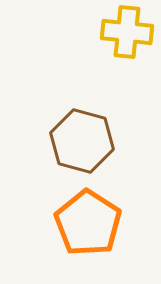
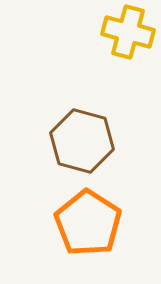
yellow cross: moved 1 px right; rotated 9 degrees clockwise
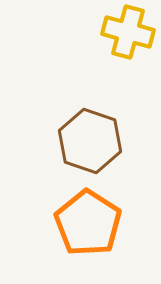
brown hexagon: moved 8 px right; rotated 4 degrees clockwise
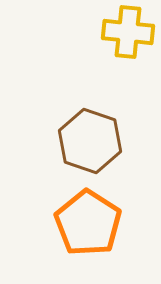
yellow cross: rotated 9 degrees counterclockwise
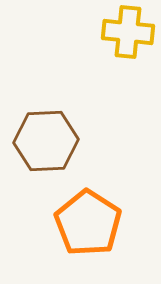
brown hexagon: moved 44 px left; rotated 22 degrees counterclockwise
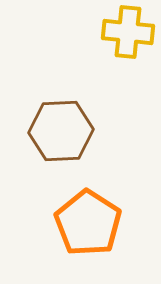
brown hexagon: moved 15 px right, 10 px up
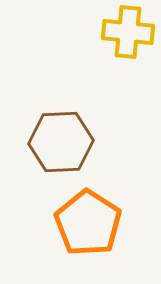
brown hexagon: moved 11 px down
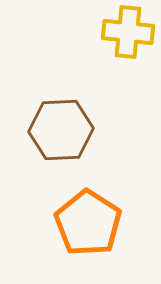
brown hexagon: moved 12 px up
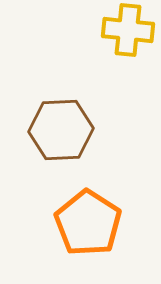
yellow cross: moved 2 px up
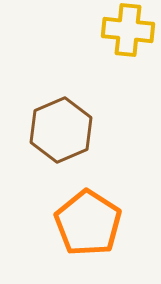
brown hexagon: rotated 20 degrees counterclockwise
